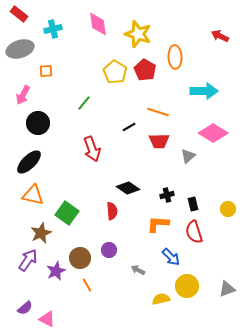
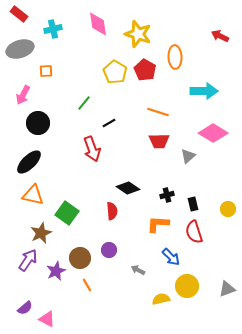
black line at (129, 127): moved 20 px left, 4 px up
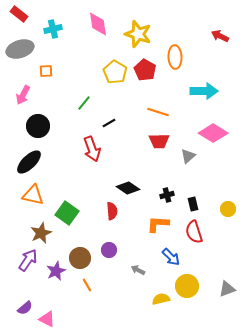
black circle at (38, 123): moved 3 px down
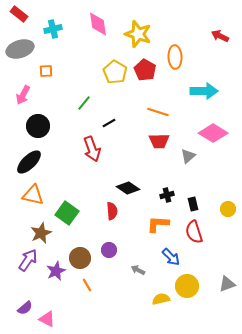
gray triangle at (227, 289): moved 5 px up
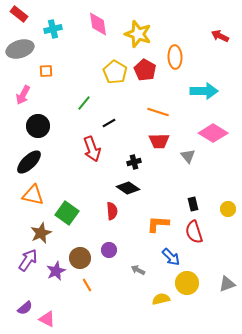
gray triangle at (188, 156): rotated 28 degrees counterclockwise
black cross at (167, 195): moved 33 px left, 33 px up
yellow circle at (187, 286): moved 3 px up
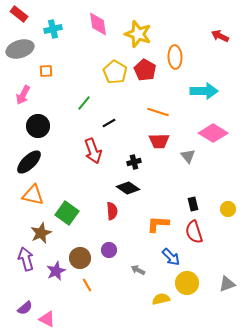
red arrow at (92, 149): moved 1 px right, 2 px down
purple arrow at (28, 260): moved 2 px left, 1 px up; rotated 50 degrees counterclockwise
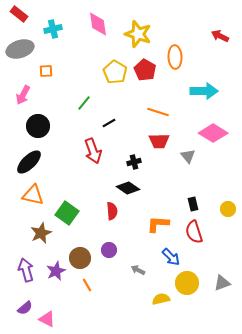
purple arrow at (26, 259): moved 11 px down
gray triangle at (227, 284): moved 5 px left, 1 px up
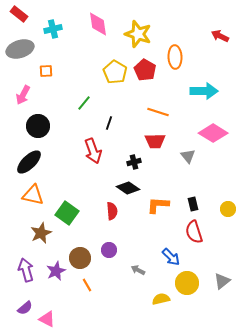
black line at (109, 123): rotated 40 degrees counterclockwise
red trapezoid at (159, 141): moved 4 px left
orange L-shape at (158, 224): moved 19 px up
gray triangle at (222, 283): moved 2 px up; rotated 18 degrees counterclockwise
